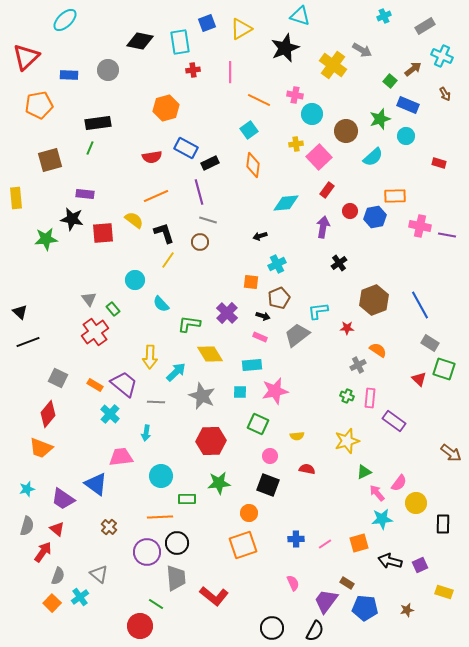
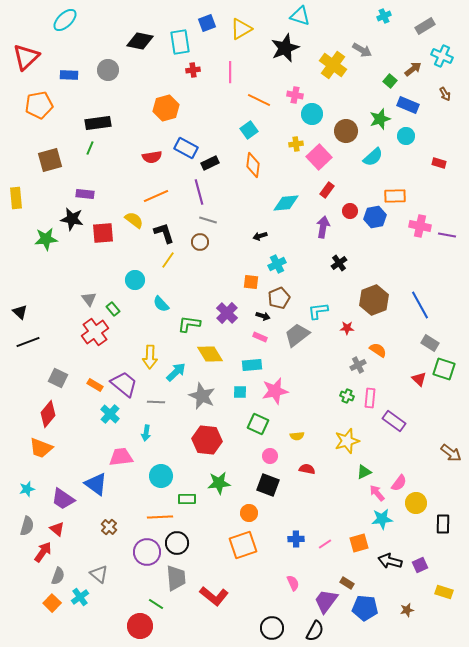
red hexagon at (211, 441): moved 4 px left, 1 px up; rotated 8 degrees clockwise
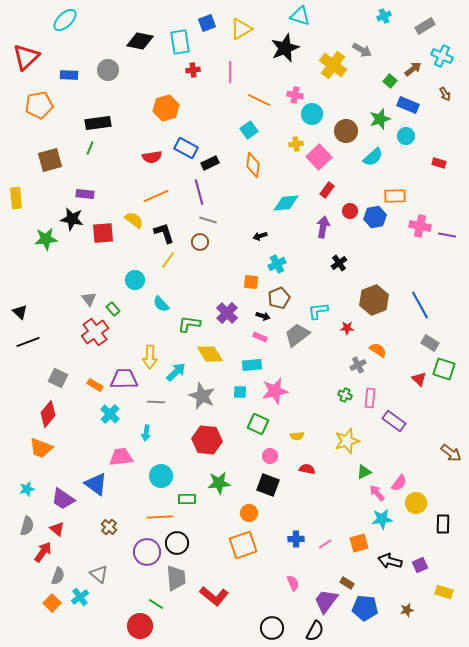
purple trapezoid at (124, 384): moved 5 px up; rotated 40 degrees counterclockwise
green cross at (347, 396): moved 2 px left, 1 px up
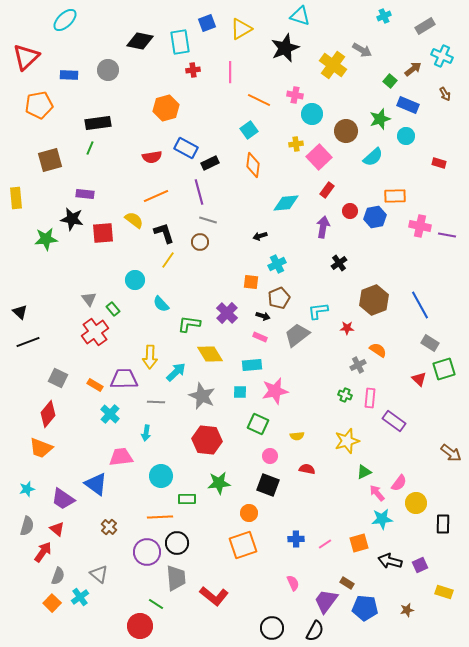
green square at (444, 369): rotated 35 degrees counterclockwise
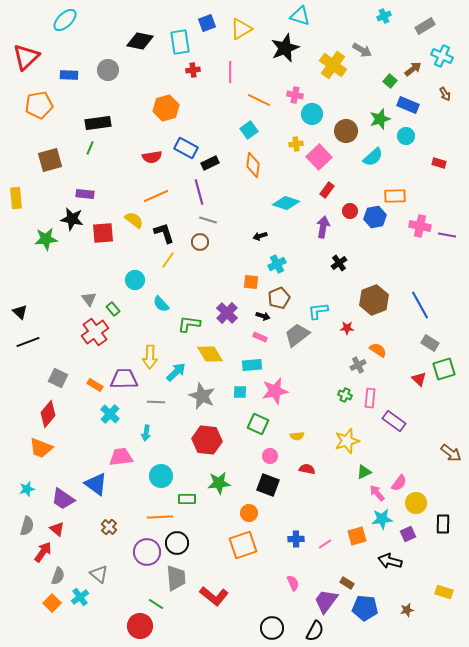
cyan diamond at (286, 203): rotated 24 degrees clockwise
orange square at (359, 543): moved 2 px left, 7 px up
purple square at (420, 565): moved 12 px left, 31 px up
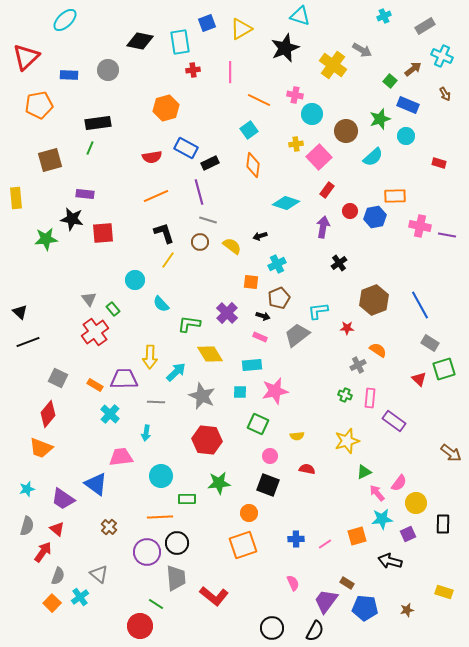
yellow semicircle at (134, 220): moved 98 px right, 26 px down
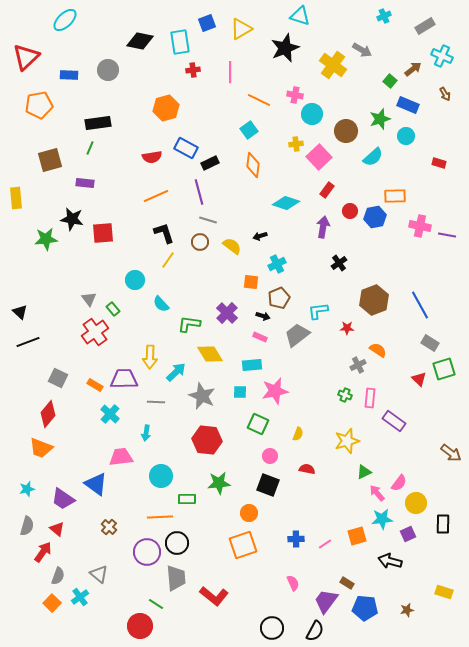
purple rectangle at (85, 194): moved 11 px up
yellow semicircle at (297, 436): moved 1 px right, 2 px up; rotated 64 degrees counterclockwise
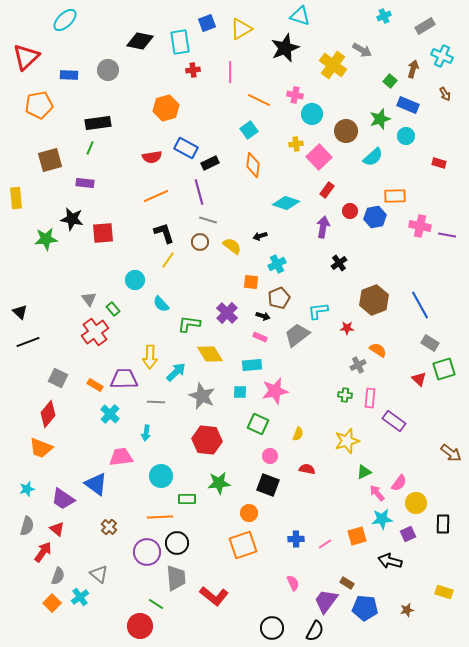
brown arrow at (413, 69): rotated 36 degrees counterclockwise
green cross at (345, 395): rotated 16 degrees counterclockwise
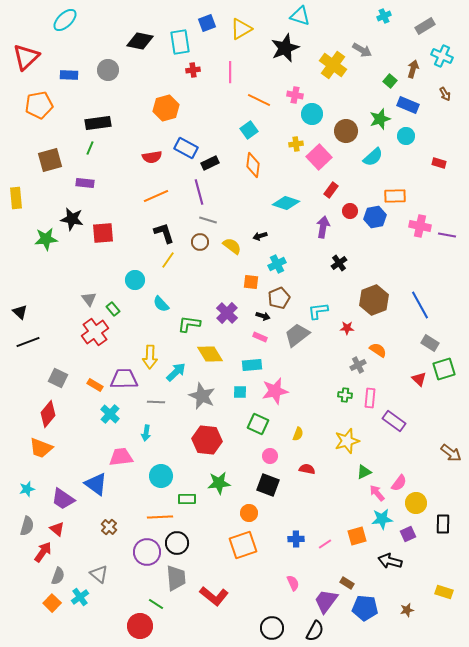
red rectangle at (327, 190): moved 4 px right
